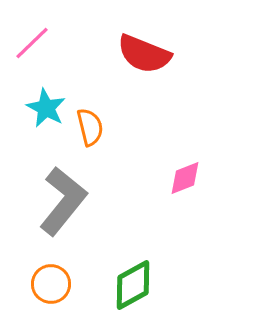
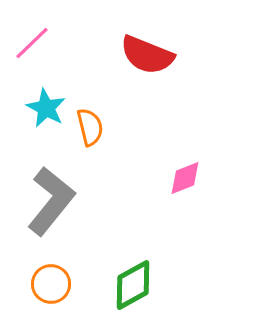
red semicircle: moved 3 px right, 1 px down
gray L-shape: moved 12 px left
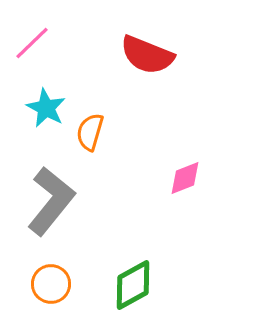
orange semicircle: moved 5 px down; rotated 150 degrees counterclockwise
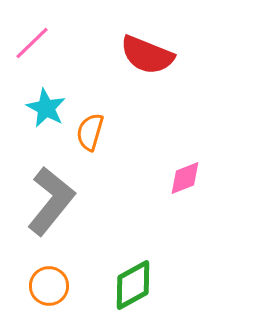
orange circle: moved 2 px left, 2 px down
